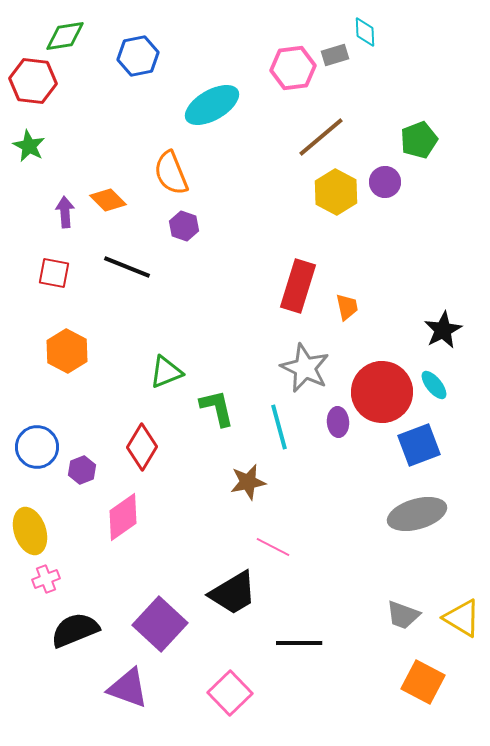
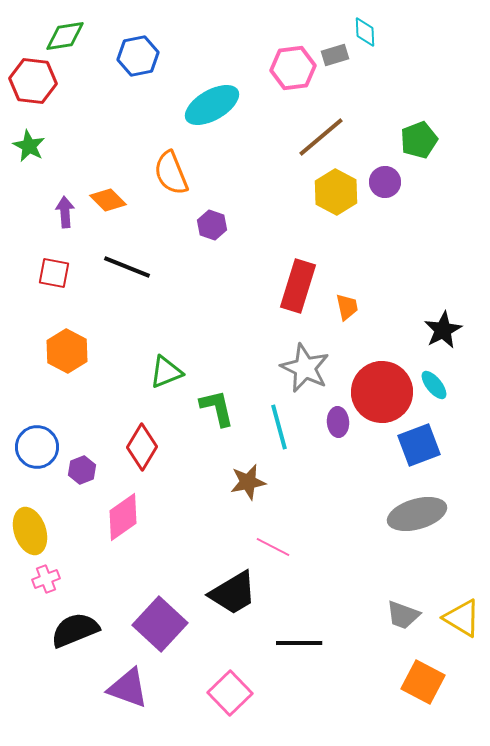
purple hexagon at (184, 226): moved 28 px right, 1 px up
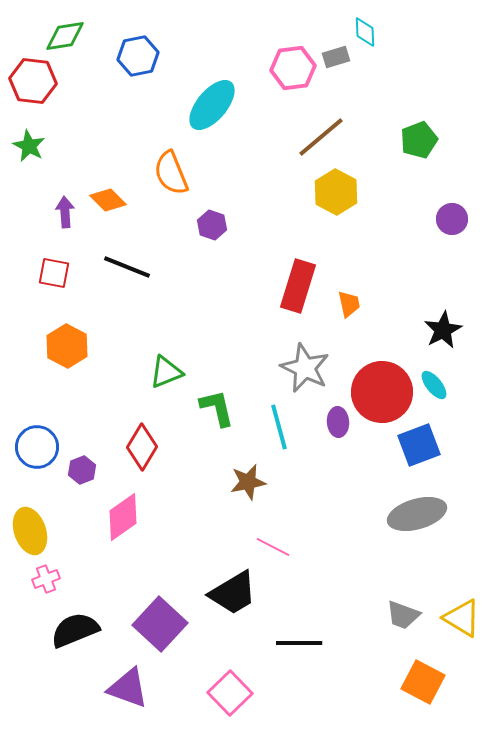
gray rectangle at (335, 55): moved 1 px right, 2 px down
cyan ellipse at (212, 105): rotated 20 degrees counterclockwise
purple circle at (385, 182): moved 67 px right, 37 px down
orange trapezoid at (347, 307): moved 2 px right, 3 px up
orange hexagon at (67, 351): moved 5 px up
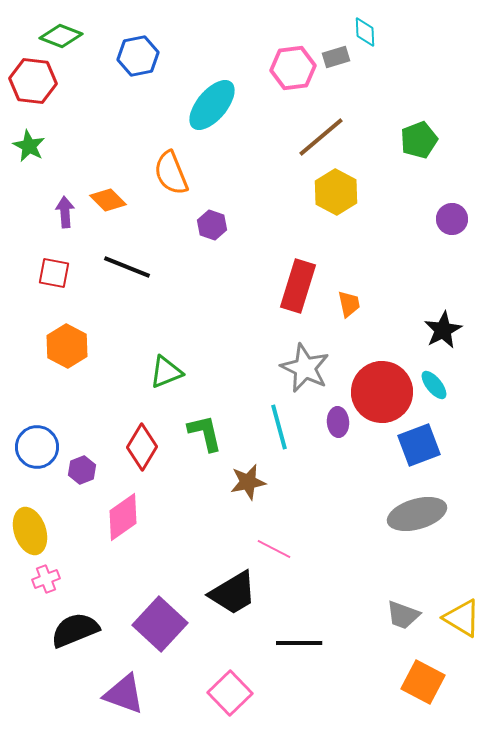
green diamond at (65, 36): moved 4 px left; rotated 30 degrees clockwise
green L-shape at (217, 408): moved 12 px left, 25 px down
pink line at (273, 547): moved 1 px right, 2 px down
purple triangle at (128, 688): moved 4 px left, 6 px down
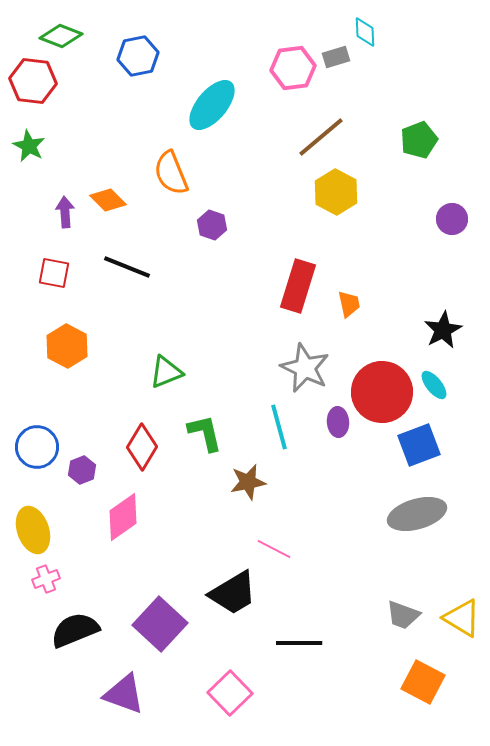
yellow ellipse at (30, 531): moved 3 px right, 1 px up
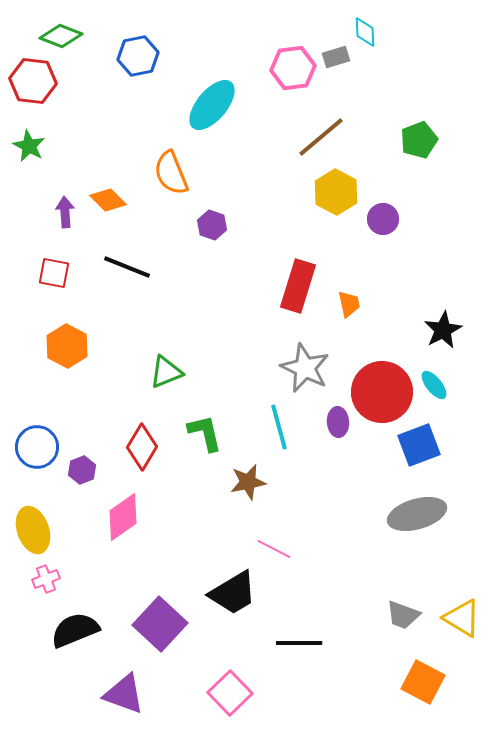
purple circle at (452, 219): moved 69 px left
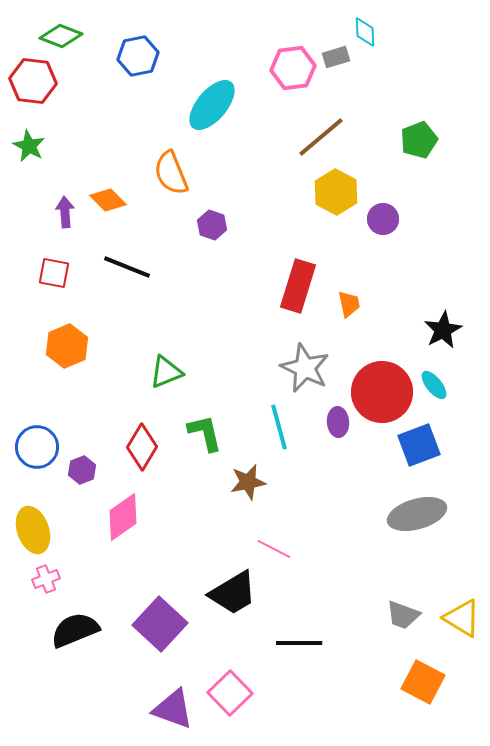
orange hexagon at (67, 346): rotated 9 degrees clockwise
purple triangle at (124, 694): moved 49 px right, 15 px down
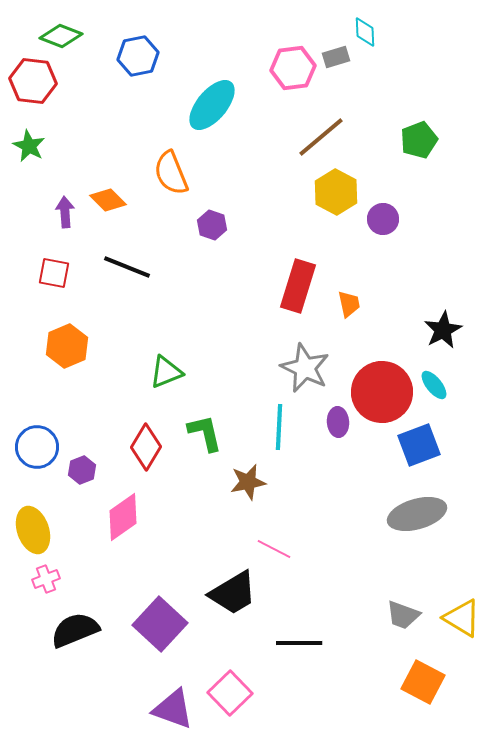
cyan line at (279, 427): rotated 18 degrees clockwise
red diamond at (142, 447): moved 4 px right
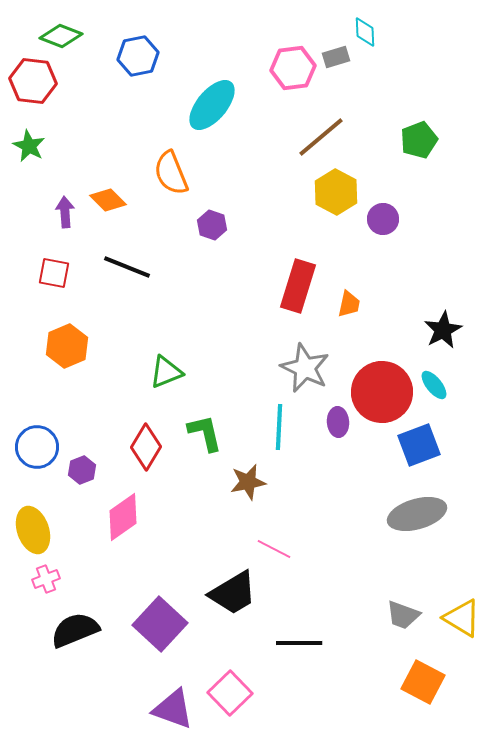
orange trapezoid at (349, 304): rotated 24 degrees clockwise
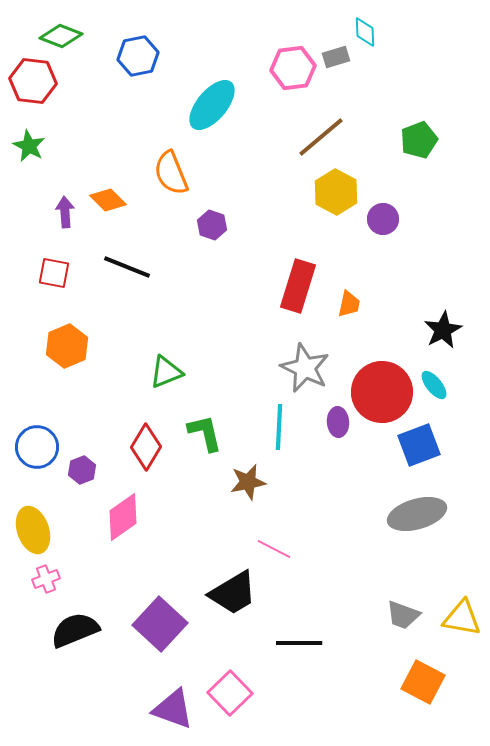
yellow triangle at (462, 618): rotated 21 degrees counterclockwise
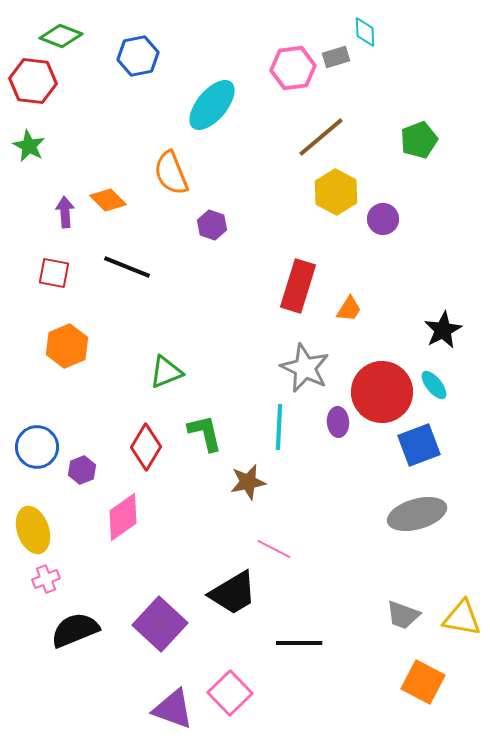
orange trapezoid at (349, 304): moved 5 px down; rotated 20 degrees clockwise
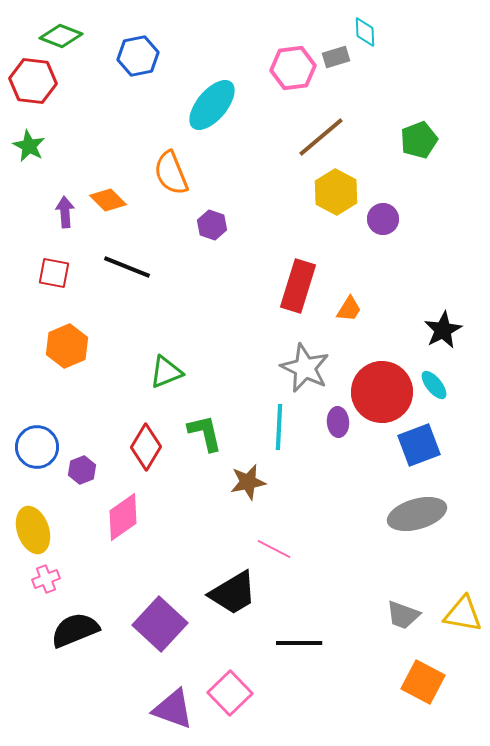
yellow triangle at (462, 618): moved 1 px right, 4 px up
